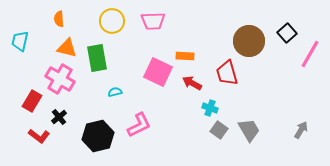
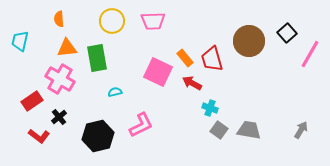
orange triangle: rotated 20 degrees counterclockwise
orange rectangle: moved 2 px down; rotated 48 degrees clockwise
red trapezoid: moved 15 px left, 14 px up
red rectangle: rotated 25 degrees clockwise
pink L-shape: moved 2 px right
gray trapezoid: rotated 50 degrees counterclockwise
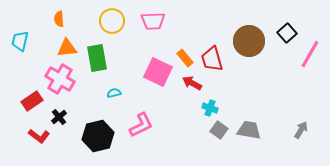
cyan semicircle: moved 1 px left, 1 px down
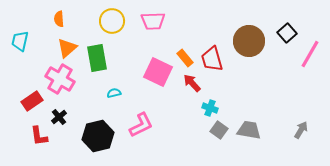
orange triangle: rotated 35 degrees counterclockwise
red arrow: rotated 18 degrees clockwise
red L-shape: rotated 45 degrees clockwise
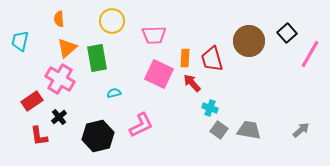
pink trapezoid: moved 1 px right, 14 px down
orange rectangle: rotated 42 degrees clockwise
pink square: moved 1 px right, 2 px down
gray arrow: rotated 18 degrees clockwise
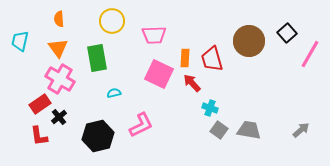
orange triangle: moved 9 px left; rotated 25 degrees counterclockwise
red rectangle: moved 8 px right, 3 px down
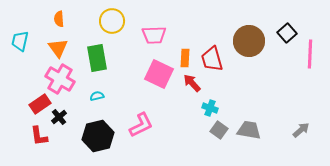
pink line: rotated 28 degrees counterclockwise
cyan semicircle: moved 17 px left, 3 px down
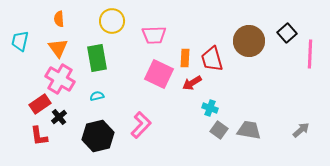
red arrow: rotated 78 degrees counterclockwise
pink L-shape: rotated 20 degrees counterclockwise
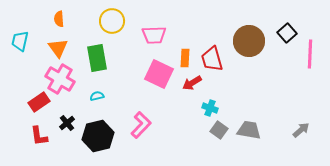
red rectangle: moved 1 px left, 2 px up
black cross: moved 8 px right, 6 px down
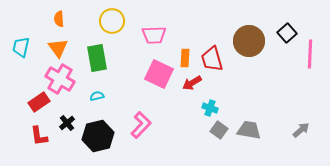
cyan trapezoid: moved 1 px right, 6 px down
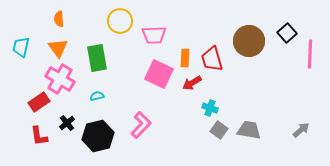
yellow circle: moved 8 px right
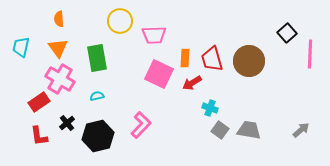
brown circle: moved 20 px down
gray square: moved 1 px right
